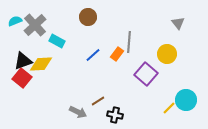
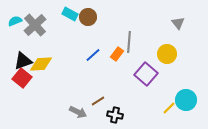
cyan rectangle: moved 13 px right, 27 px up
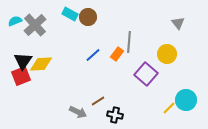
black triangle: rotated 36 degrees counterclockwise
red square: moved 1 px left, 2 px up; rotated 30 degrees clockwise
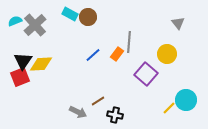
red square: moved 1 px left, 1 px down
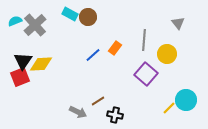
gray line: moved 15 px right, 2 px up
orange rectangle: moved 2 px left, 6 px up
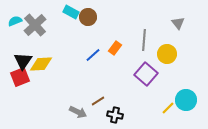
cyan rectangle: moved 1 px right, 2 px up
yellow line: moved 1 px left
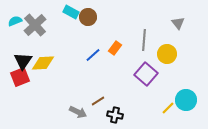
yellow diamond: moved 2 px right, 1 px up
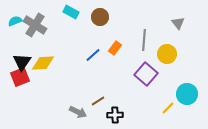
brown circle: moved 12 px right
gray cross: rotated 15 degrees counterclockwise
black triangle: moved 1 px left, 1 px down
cyan circle: moved 1 px right, 6 px up
black cross: rotated 14 degrees counterclockwise
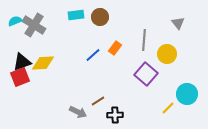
cyan rectangle: moved 5 px right, 3 px down; rotated 35 degrees counterclockwise
gray cross: moved 1 px left
black triangle: rotated 36 degrees clockwise
